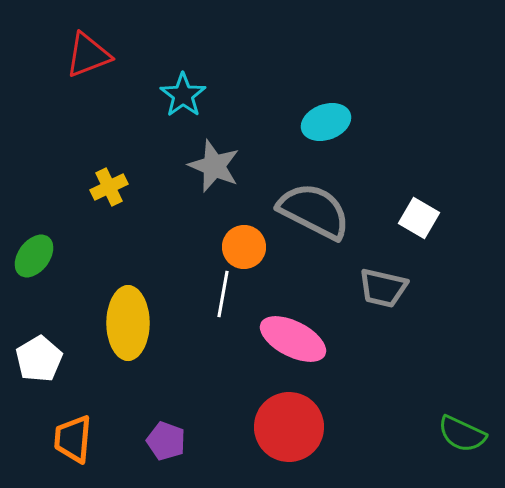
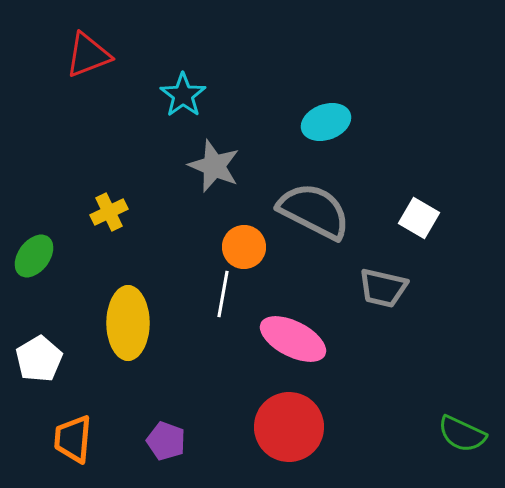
yellow cross: moved 25 px down
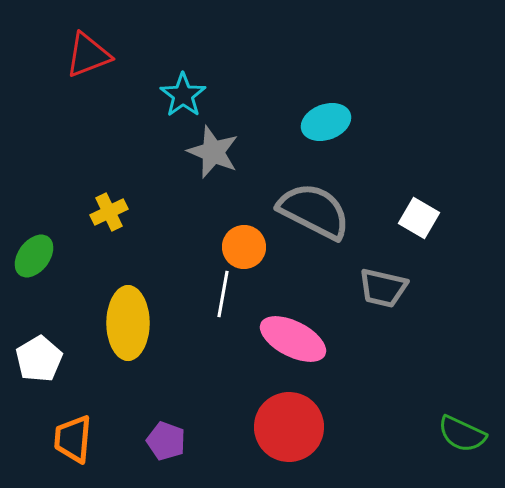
gray star: moved 1 px left, 14 px up
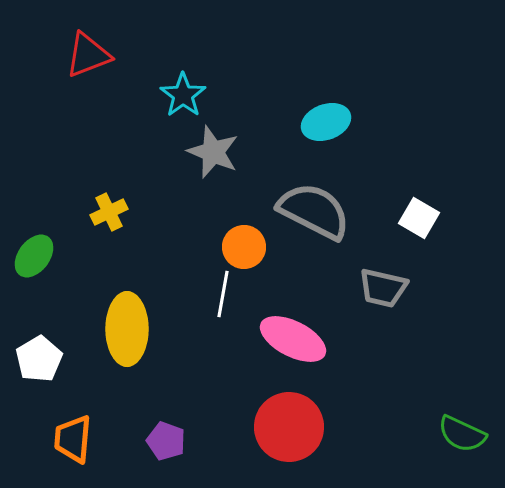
yellow ellipse: moved 1 px left, 6 px down
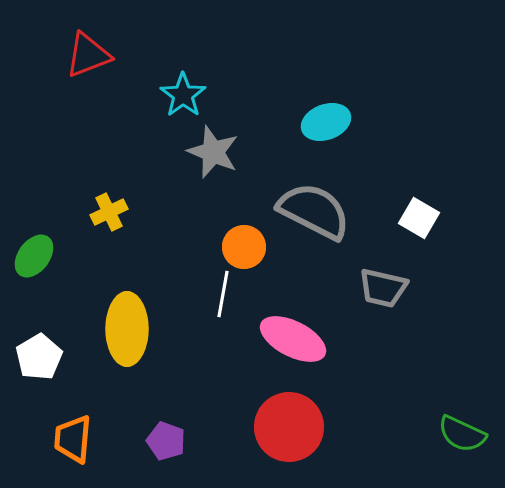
white pentagon: moved 2 px up
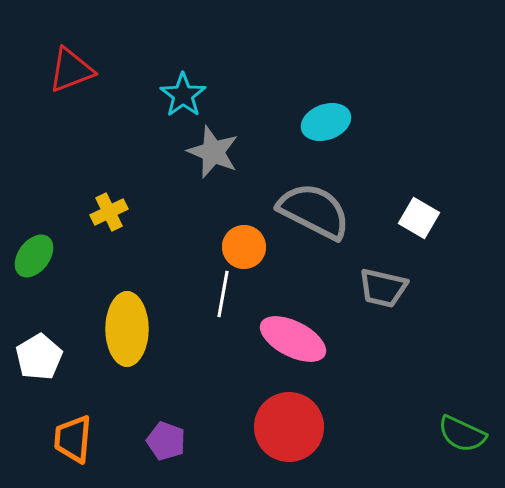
red triangle: moved 17 px left, 15 px down
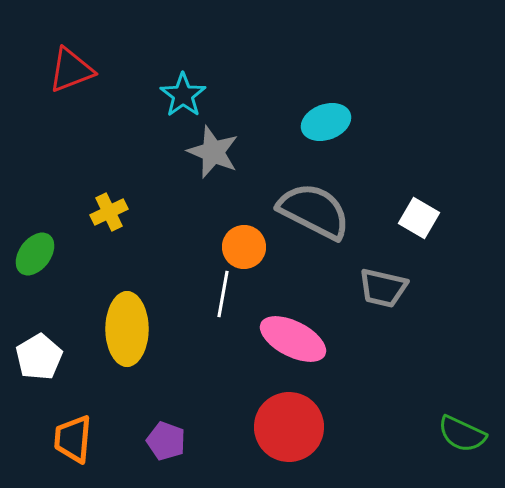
green ellipse: moved 1 px right, 2 px up
